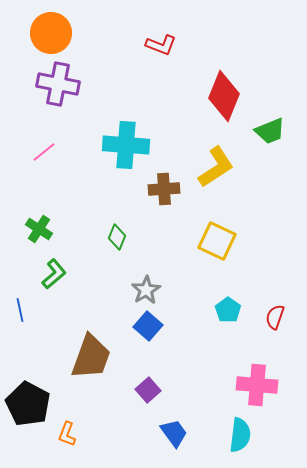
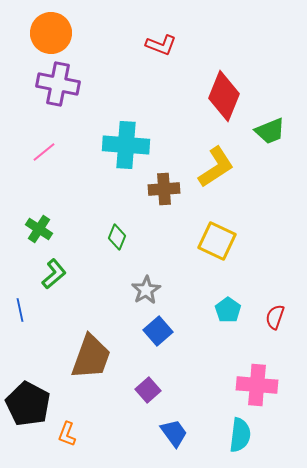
blue square: moved 10 px right, 5 px down; rotated 8 degrees clockwise
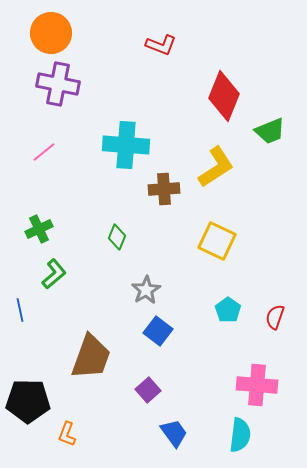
green cross: rotated 32 degrees clockwise
blue square: rotated 12 degrees counterclockwise
black pentagon: moved 3 px up; rotated 27 degrees counterclockwise
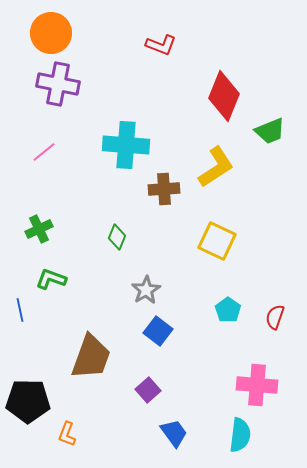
green L-shape: moved 3 px left, 5 px down; rotated 120 degrees counterclockwise
